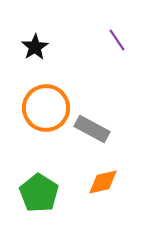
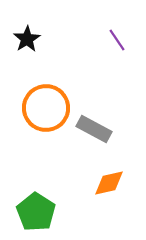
black star: moved 8 px left, 8 px up
gray rectangle: moved 2 px right
orange diamond: moved 6 px right, 1 px down
green pentagon: moved 3 px left, 19 px down
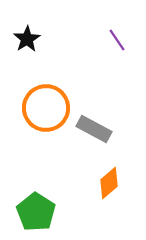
orange diamond: rotated 28 degrees counterclockwise
